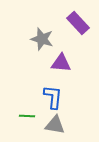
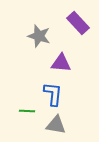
gray star: moved 3 px left, 3 px up
blue L-shape: moved 3 px up
green line: moved 5 px up
gray triangle: moved 1 px right
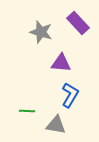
gray star: moved 2 px right, 4 px up
blue L-shape: moved 17 px right, 1 px down; rotated 25 degrees clockwise
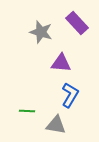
purple rectangle: moved 1 px left
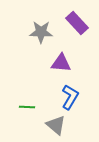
gray star: rotated 15 degrees counterclockwise
blue L-shape: moved 2 px down
green line: moved 4 px up
gray triangle: rotated 30 degrees clockwise
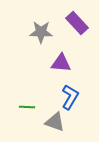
gray triangle: moved 1 px left, 3 px up; rotated 20 degrees counterclockwise
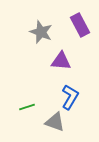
purple rectangle: moved 3 px right, 2 px down; rotated 15 degrees clockwise
gray star: rotated 20 degrees clockwise
purple triangle: moved 2 px up
green line: rotated 21 degrees counterclockwise
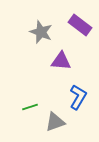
purple rectangle: rotated 25 degrees counterclockwise
blue L-shape: moved 8 px right
green line: moved 3 px right
gray triangle: rotated 40 degrees counterclockwise
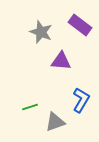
blue L-shape: moved 3 px right, 3 px down
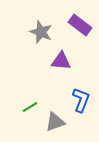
blue L-shape: rotated 10 degrees counterclockwise
green line: rotated 14 degrees counterclockwise
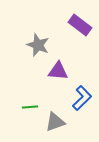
gray star: moved 3 px left, 13 px down
purple triangle: moved 3 px left, 10 px down
blue L-shape: moved 1 px right, 2 px up; rotated 25 degrees clockwise
green line: rotated 28 degrees clockwise
